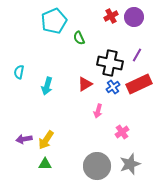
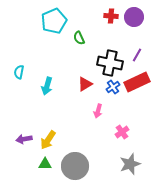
red cross: rotated 32 degrees clockwise
red rectangle: moved 2 px left, 2 px up
yellow arrow: moved 2 px right
gray circle: moved 22 px left
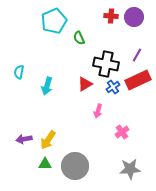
black cross: moved 4 px left, 1 px down
red rectangle: moved 1 px right, 2 px up
gray star: moved 5 px down; rotated 15 degrees clockwise
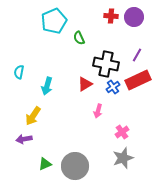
yellow arrow: moved 15 px left, 24 px up
green triangle: rotated 24 degrees counterclockwise
gray star: moved 7 px left, 11 px up; rotated 15 degrees counterclockwise
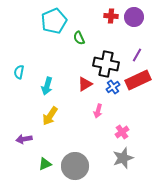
yellow arrow: moved 17 px right
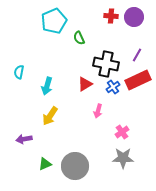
gray star: rotated 20 degrees clockwise
